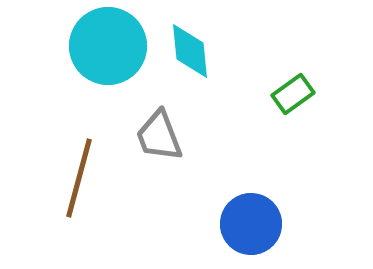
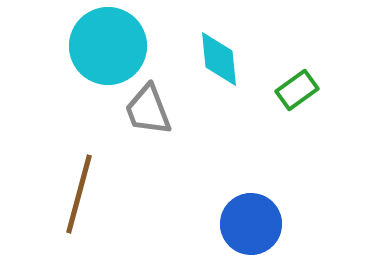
cyan diamond: moved 29 px right, 8 px down
green rectangle: moved 4 px right, 4 px up
gray trapezoid: moved 11 px left, 26 px up
brown line: moved 16 px down
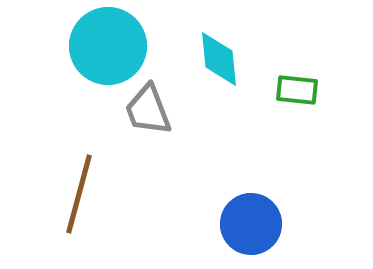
green rectangle: rotated 42 degrees clockwise
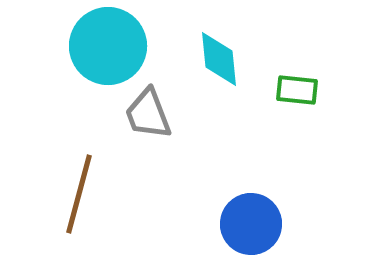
gray trapezoid: moved 4 px down
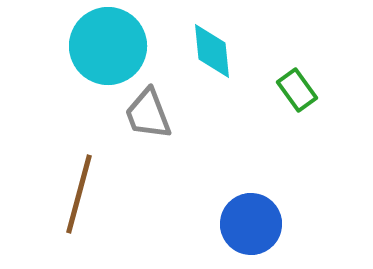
cyan diamond: moved 7 px left, 8 px up
green rectangle: rotated 48 degrees clockwise
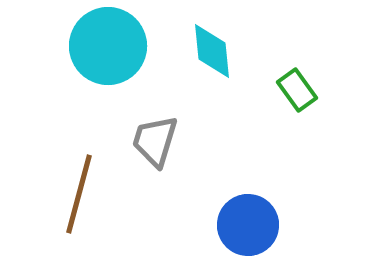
gray trapezoid: moved 7 px right, 27 px down; rotated 38 degrees clockwise
blue circle: moved 3 px left, 1 px down
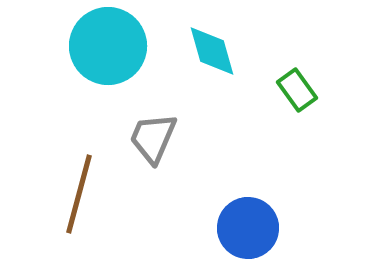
cyan diamond: rotated 10 degrees counterclockwise
gray trapezoid: moved 2 px left, 3 px up; rotated 6 degrees clockwise
blue circle: moved 3 px down
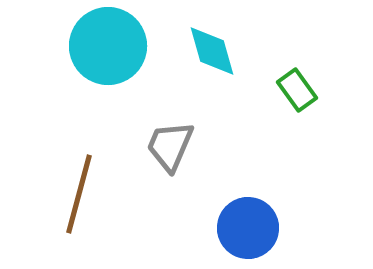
gray trapezoid: moved 17 px right, 8 px down
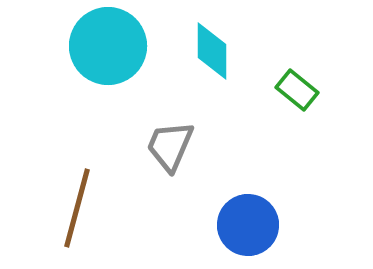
cyan diamond: rotated 16 degrees clockwise
green rectangle: rotated 15 degrees counterclockwise
brown line: moved 2 px left, 14 px down
blue circle: moved 3 px up
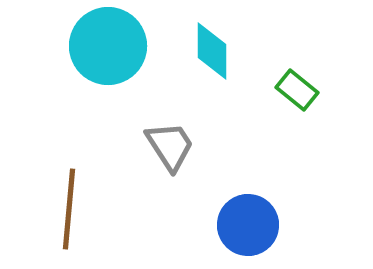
gray trapezoid: rotated 124 degrees clockwise
brown line: moved 8 px left, 1 px down; rotated 10 degrees counterclockwise
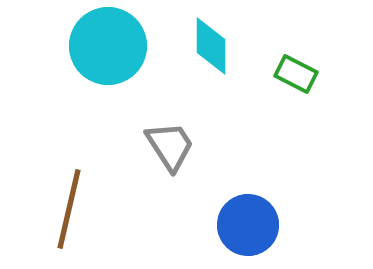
cyan diamond: moved 1 px left, 5 px up
green rectangle: moved 1 px left, 16 px up; rotated 12 degrees counterclockwise
brown line: rotated 8 degrees clockwise
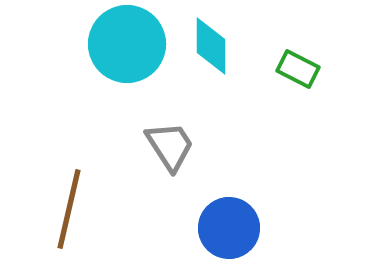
cyan circle: moved 19 px right, 2 px up
green rectangle: moved 2 px right, 5 px up
blue circle: moved 19 px left, 3 px down
